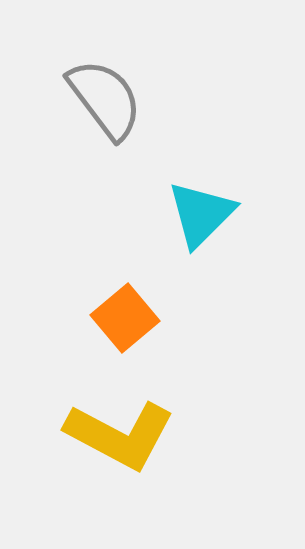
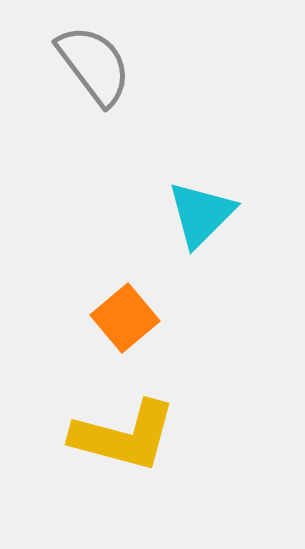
gray semicircle: moved 11 px left, 34 px up
yellow L-shape: moved 4 px right, 1 px down; rotated 13 degrees counterclockwise
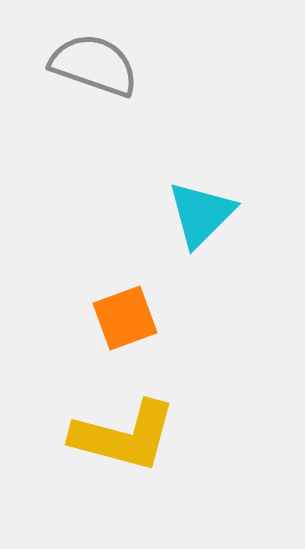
gray semicircle: rotated 34 degrees counterclockwise
orange square: rotated 20 degrees clockwise
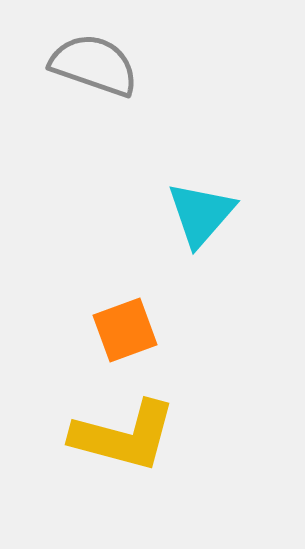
cyan triangle: rotated 4 degrees counterclockwise
orange square: moved 12 px down
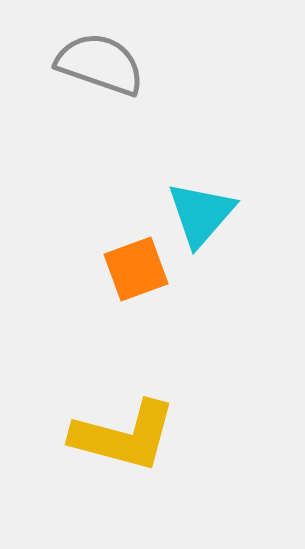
gray semicircle: moved 6 px right, 1 px up
orange square: moved 11 px right, 61 px up
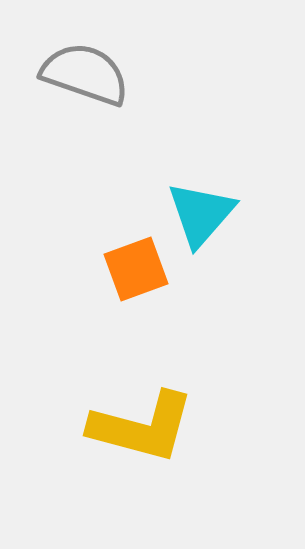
gray semicircle: moved 15 px left, 10 px down
yellow L-shape: moved 18 px right, 9 px up
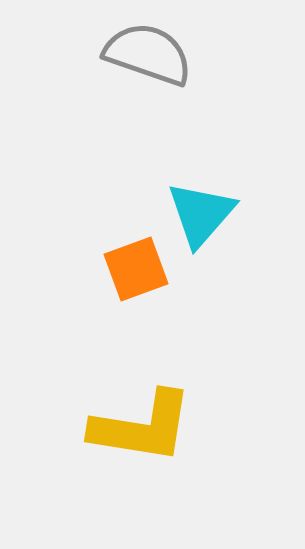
gray semicircle: moved 63 px right, 20 px up
yellow L-shape: rotated 6 degrees counterclockwise
